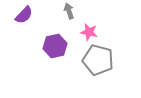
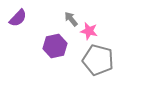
gray arrow: moved 2 px right, 8 px down; rotated 21 degrees counterclockwise
purple semicircle: moved 6 px left, 3 px down
pink star: moved 1 px up
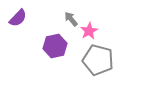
pink star: rotated 30 degrees clockwise
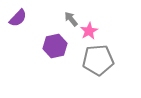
gray pentagon: rotated 20 degrees counterclockwise
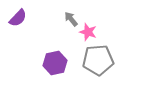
pink star: moved 1 px left, 1 px down; rotated 24 degrees counterclockwise
purple hexagon: moved 17 px down
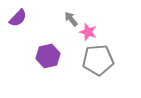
purple hexagon: moved 7 px left, 7 px up
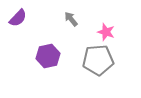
pink star: moved 18 px right
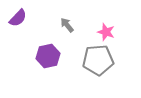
gray arrow: moved 4 px left, 6 px down
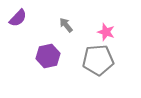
gray arrow: moved 1 px left
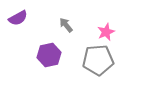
purple semicircle: rotated 18 degrees clockwise
pink star: rotated 30 degrees clockwise
purple hexagon: moved 1 px right, 1 px up
